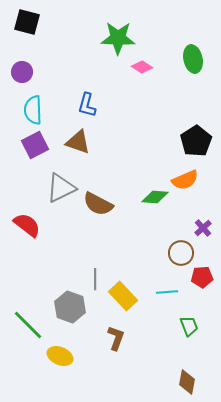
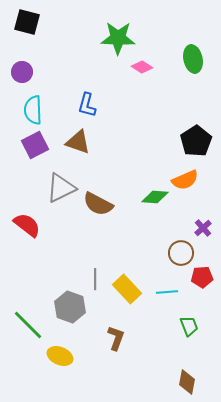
yellow rectangle: moved 4 px right, 7 px up
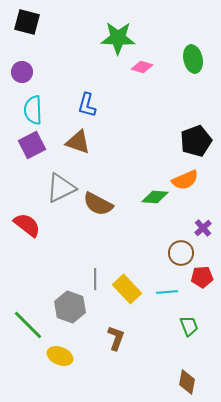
pink diamond: rotated 15 degrees counterclockwise
black pentagon: rotated 12 degrees clockwise
purple square: moved 3 px left
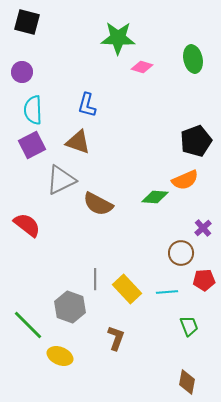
gray triangle: moved 8 px up
red pentagon: moved 2 px right, 3 px down
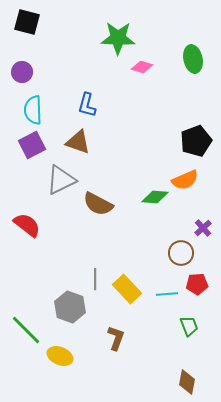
red pentagon: moved 7 px left, 4 px down
cyan line: moved 2 px down
green line: moved 2 px left, 5 px down
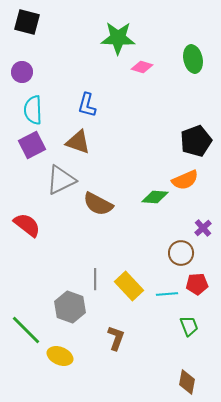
yellow rectangle: moved 2 px right, 3 px up
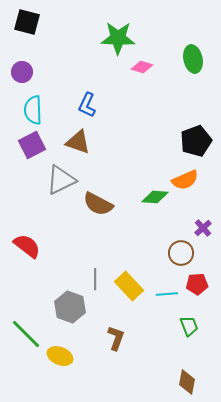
blue L-shape: rotated 10 degrees clockwise
red semicircle: moved 21 px down
green line: moved 4 px down
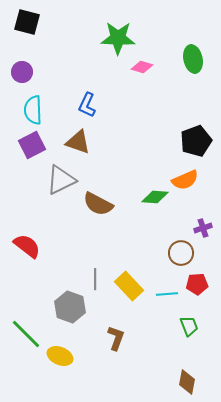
purple cross: rotated 24 degrees clockwise
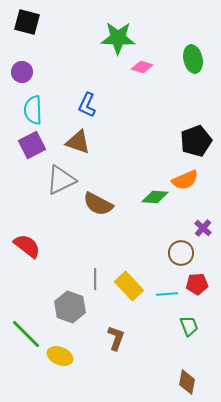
purple cross: rotated 30 degrees counterclockwise
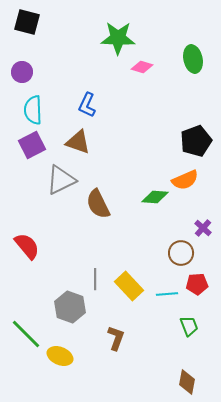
brown semicircle: rotated 36 degrees clockwise
red semicircle: rotated 12 degrees clockwise
